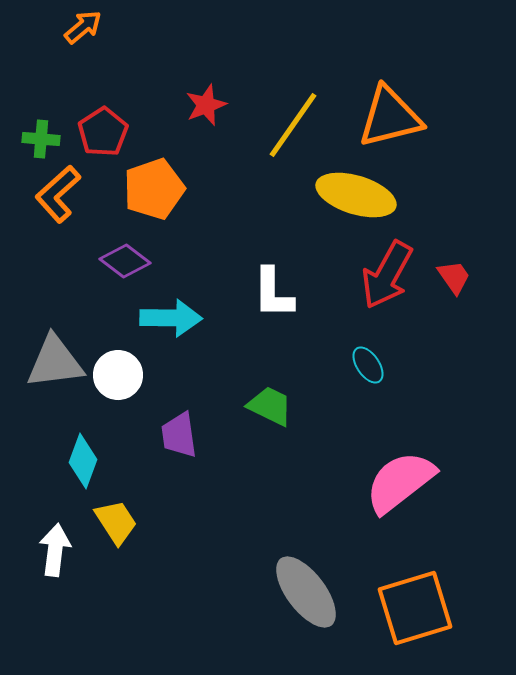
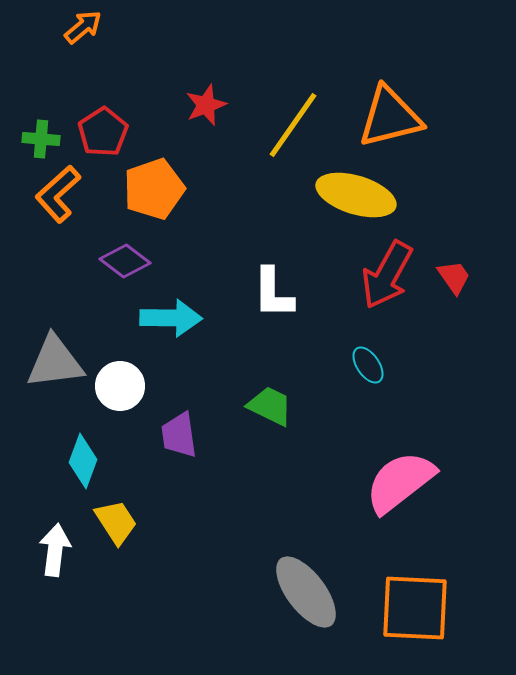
white circle: moved 2 px right, 11 px down
orange square: rotated 20 degrees clockwise
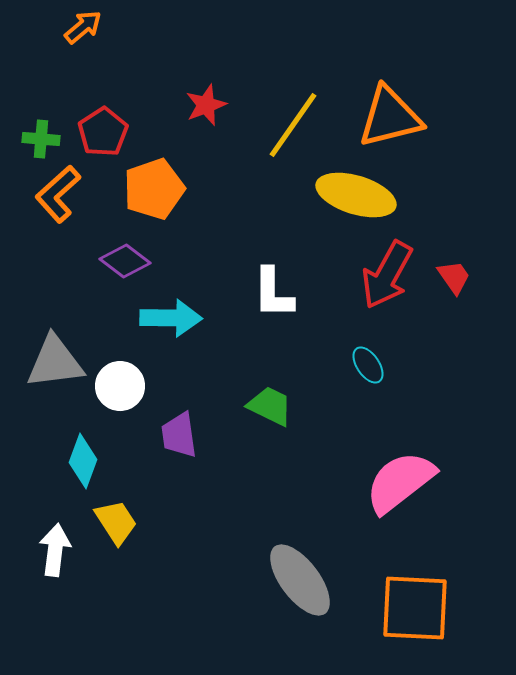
gray ellipse: moved 6 px left, 12 px up
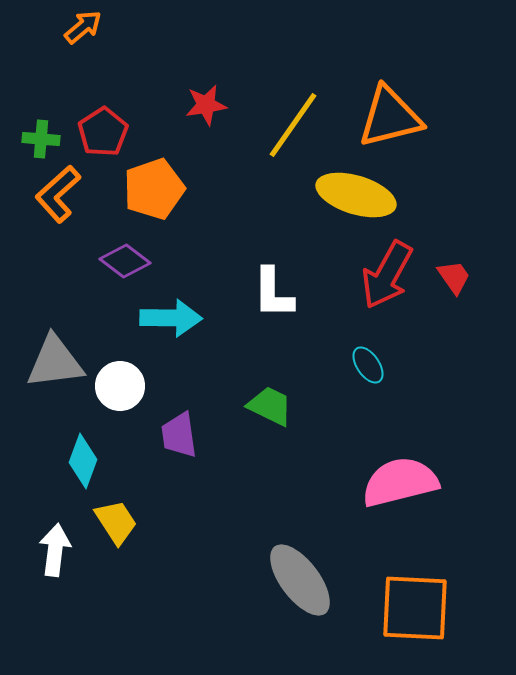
red star: rotated 12 degrees clockwise
pink semicircle: rotated 24 degrees clockwise
